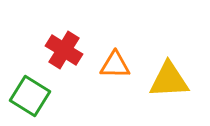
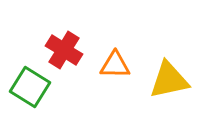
yellow triangle: rotated 9 degrees counterclockwise
green square: moved 9 px up
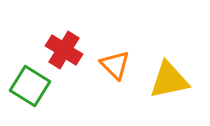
orange triangle: rotated 44 degrees clockwise
green square: moved 1 px up
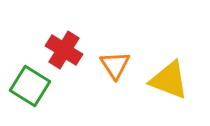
orange triangle: rotated 12 degrees clockwise
yellow triangle: rotated 33 degrees clockwise
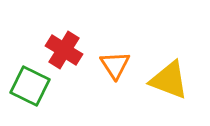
green square: rotated 6 degrees counterclockwise
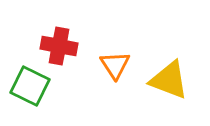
red cross: moved 5 px left, 4 px up; rotated 21 degrees counterclockwise
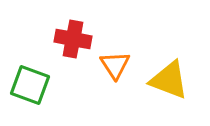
red cross: moved 14 px right, 7 px up
green square: moved 1 px up; rotated 6 degrees counterclockwise
